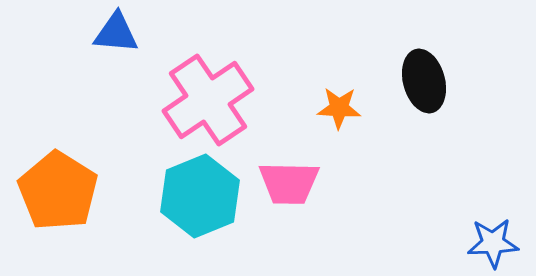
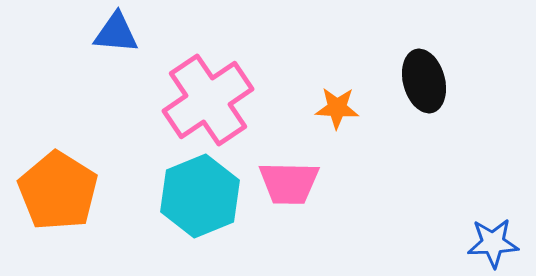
orange star: moved 2 px left
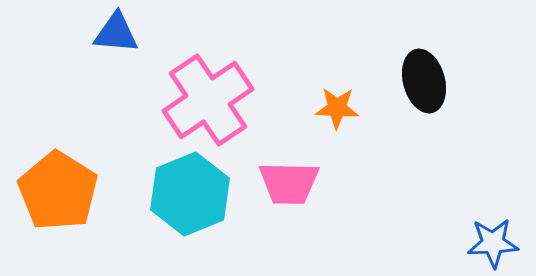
cyan hexagon: moved 10 px left, 2 px up
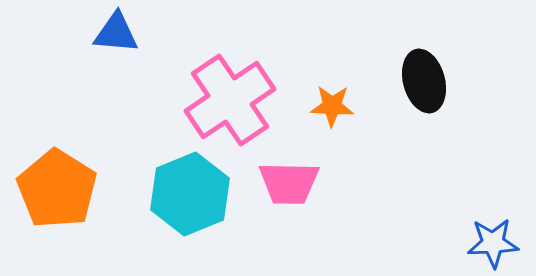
pink cross: moved 22 px right
orange star: moved 5 px left, 2 px up
orange pentagon: moved 1 px left, 2 px up
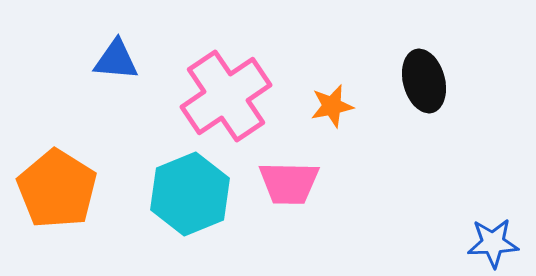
blue triangle: moved 27 px down
pink cross: moved 4 px left, 4 px up
orange star: rotated 15 degrees counterclockwise
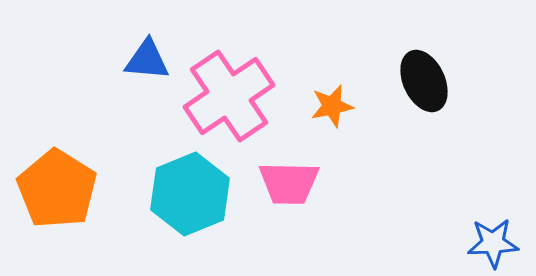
blue triangle: moved 31 px right
black ellipse: rotated 10 degrees counterclockwise
pink cross: moved 3 px right
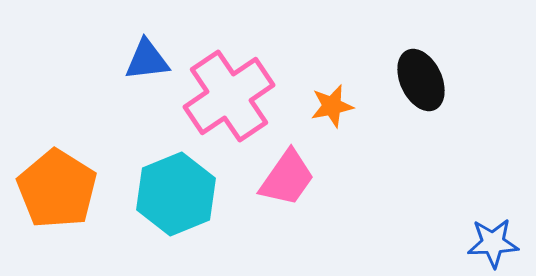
blue triangle: rotated 12 degrees counterclockwise
black ellipse: moved 3 px left, 1 px up
pink trapezoid: moved 2 px left, 5 px up; rotated 56 degrees counterclockwise
cyan hexagon: moved 14 px left
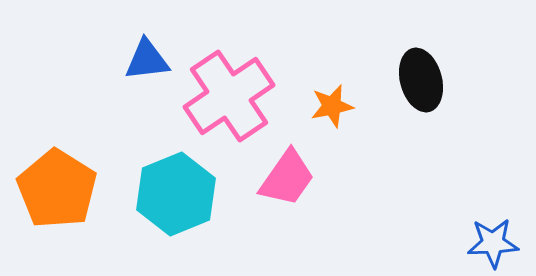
black ellipse: rotated 10 degrees clockwise
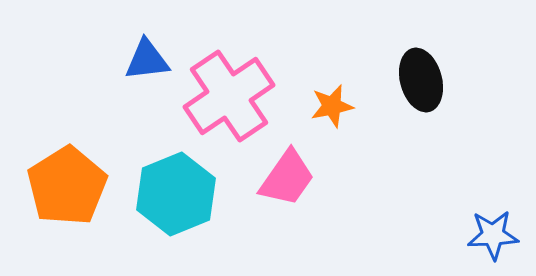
orange pentagon: moved 10 px right, 3 px up; rotated 8 degrees clockwise
blue star: moved 8 px up
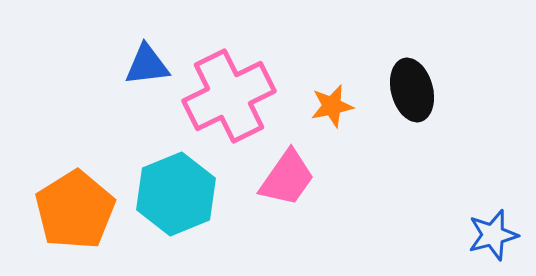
blue triangle: moved 5 px down
black ellipse: moved 9 px left, 10 px down
pink cross: rotated 8 degrees clockwise
orange pentagon: moved 8 px right, 24 px down
blue star: rotated 12 degrees counterclockwise
